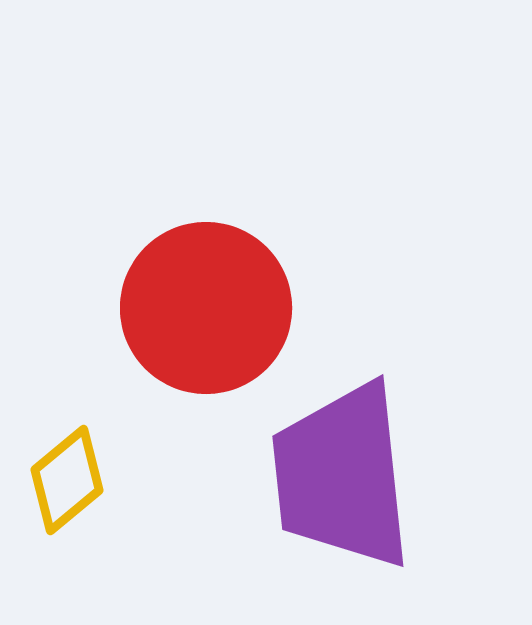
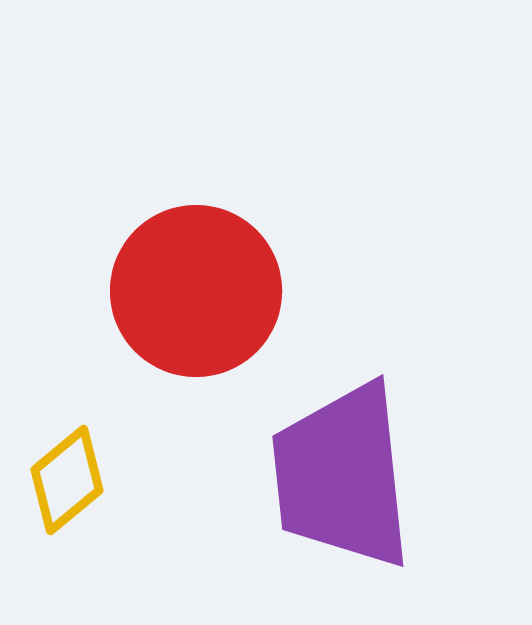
red circle: moved 10 px left, 17 px up
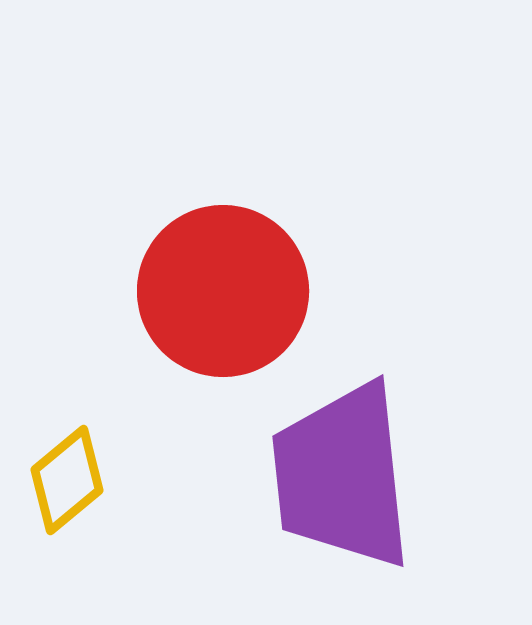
red circle: moved 27 px right
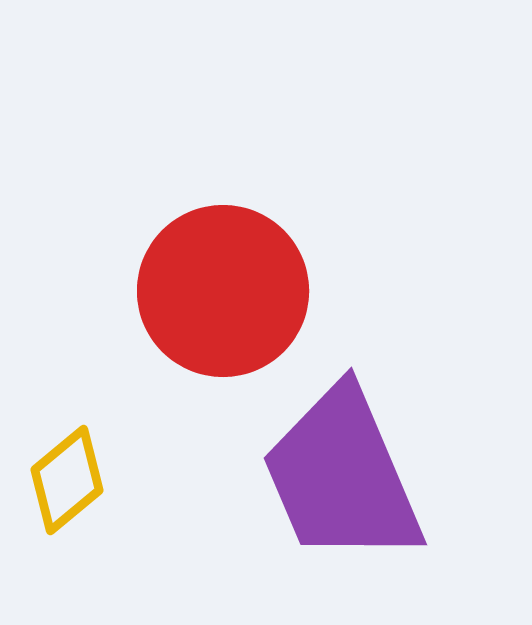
purple trapezoid: rotated 17 degrees counterclockwise
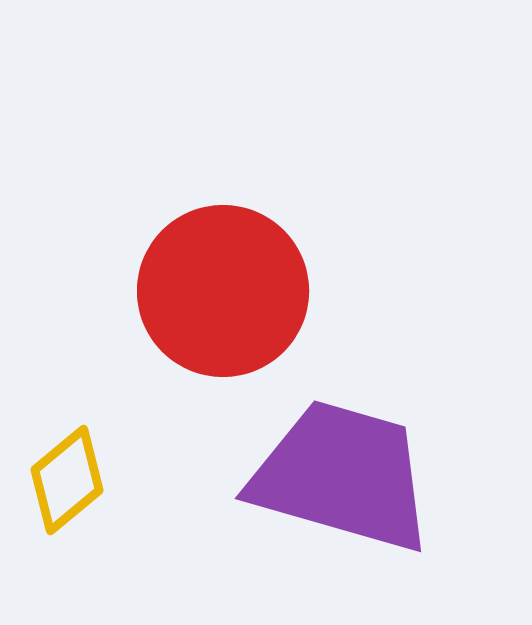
purple trapezoid: rotated 129 degrees clockwise
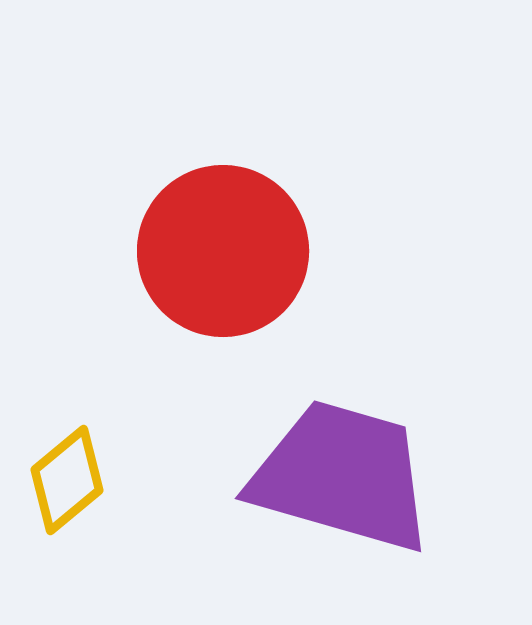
red circle: moved 40 px up
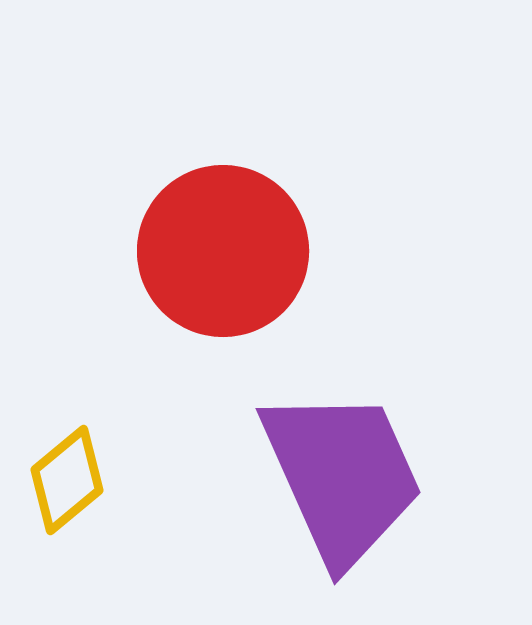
purple trapezoid: rotated 50 degrees clockwise
